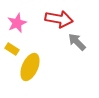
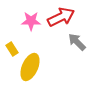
red arrow: moved 2 px right, 2 px up; rotated 36 degrees counterclockwise
pink star: moved 14 px right, 2 px up; rotated 24 degrees clockwise
yellow rectangle: rotated 24 degrees clockwise
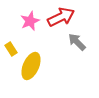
pink star: moved 1 px left; rotated 24 degrees counterclockwise
yellow rectangle: moved 1 px left
yellow ellipse: moved 1 px right, 1 px up
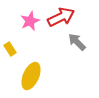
yellow rectangle: moved 1 px left
yellow ellipse: moved 10 px down
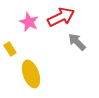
pink star: moved 1 px left, 1 px down; rotated 24 degrees counterclockwise
yellow ellipse: moved 2 px up; rotated 44 degrees counterclockwise
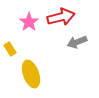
red arrow: rotated 12 degrees clockwise
pink star: rotated 12 degrees clockwise
gray arrow: rotated 66 degrees counterclockwise
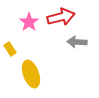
gray arrow: rotated 24 degrees clockwise
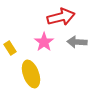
pink star: moved 15 px right, 20 px down
yellow rectangle: moved 1 px up
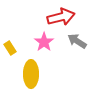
gray arrow: moved 1 px up; rotated 30 degrees clockwise
yellow ellipse: rotated 20 degrees clockwise
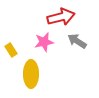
pink star: rotated 24 degrees clockwise
yellow rectangle: moved 1 px right, 2 px down
